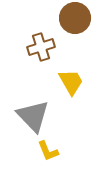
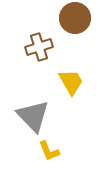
brown cross: moved 2 px left
yellow L-shape: moved 1 px right
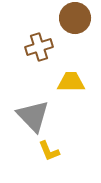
yellow trapezoid: rotated 60 degrees counterclockwise
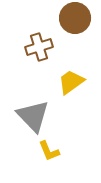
yellow trapezoid: rotated 36 degrees counterclockwise
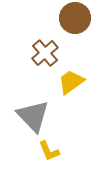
brown cross: moved 6 px right, 6 px down; rotated 24 degrees counterclockwise
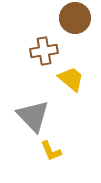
brown cross: moved 1 px left, 2 px up; rotated 32 degrees clockwise
yellow trapezoid: moved 3 px up; rotated 76 degrees clockwise
yellow L-shape: moved 2 px right
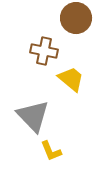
brown circle: moved 1 px right
brown cross: rotated 20 degrees clockwise
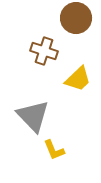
brown cross: rotated 8 degrees clockwise
yellow trapezoid: moved 7 px right; rotated 96 degrees clockwise
yellow L-shape: moved 3 px right, 1 px up
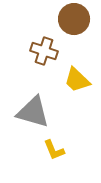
brown circle: moved 2 px left, 1 px down
yellow trapezoid: moved 1 px left, 1 px down; rotated 88 degrees clockwise
gray triangle: moved 4 px up; rotated 30 degrees counterclockwise
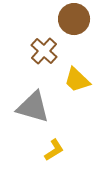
brown cross: rotated 24 degrees clockwise
gray triangle: moved 5 px up
yellow L-shape: rotated 100 degrees counterclockwise
